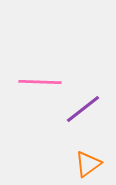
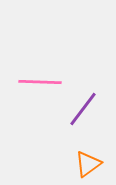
purple line: rotated 15 degrees counterclockwise
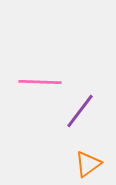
purple line: moved 3 px left, 2 px down
